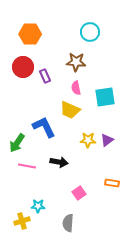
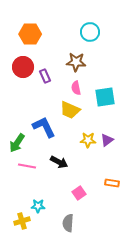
black arrow: rotated 18 degrees clockwise
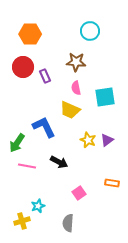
cyan circle: moved 1 px up
yellow star: rotated 21 degrees clockwise
cyan star: rotated 24 degrees counterclockwise
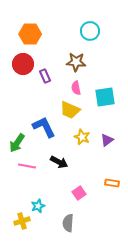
red circle: moved 3 px up
yellow star: moved 6 px left, 3 px up
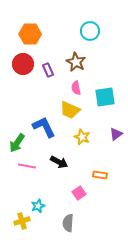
brown star: rotated 24 degrees clockwise
purple rectangle: moved 3 px right, 6 px up
purple triangle: moved 9 px right, 6 px up
orange rectangle: moved 12 px left, 8 px up
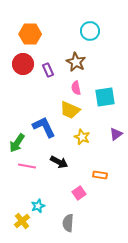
yellow cross: rotated 21 degrees counterclockwise
